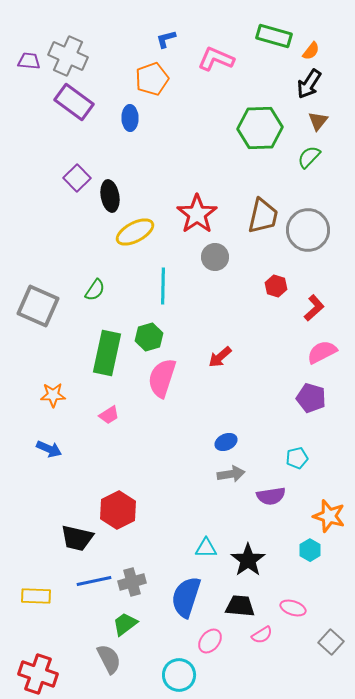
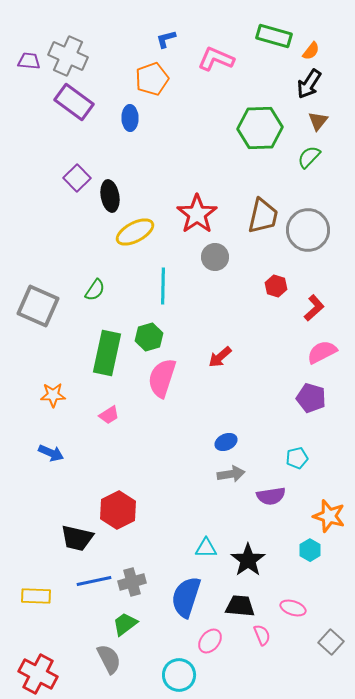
blue arrow at (49, 449): moved 2 px right, 4 px down
pink semicircle at (262, 635): rotated 80 degrees counterclockwise
red cross at (38, 674): rotated 9 degrees clockwise
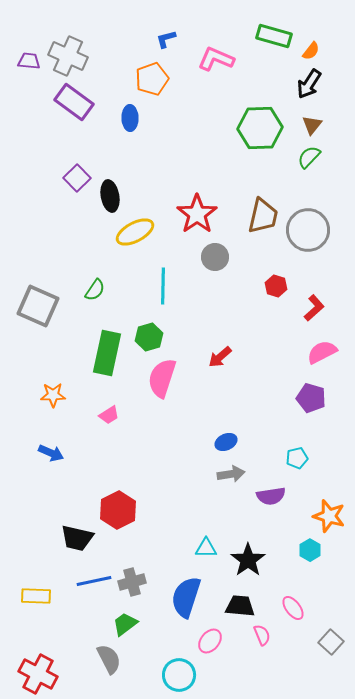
brown triangle at (318, 121): moved 6 px left, 4 px down
pink ellipse at (293, 608): rotated 35 degrees clockwise
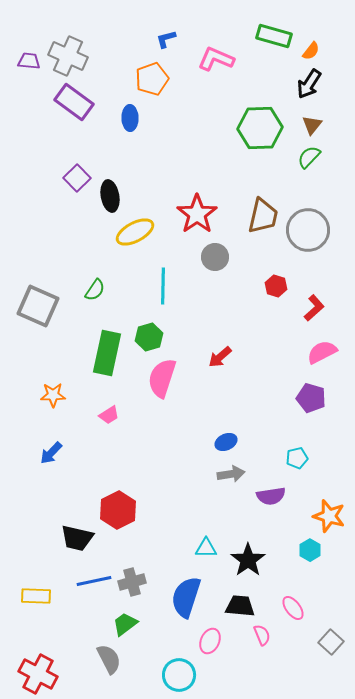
blue arrow at (51, 453): rotated 110 degrees clockwise
pink ellipse at (210, 641): rotated 15 degrees counterclockwise
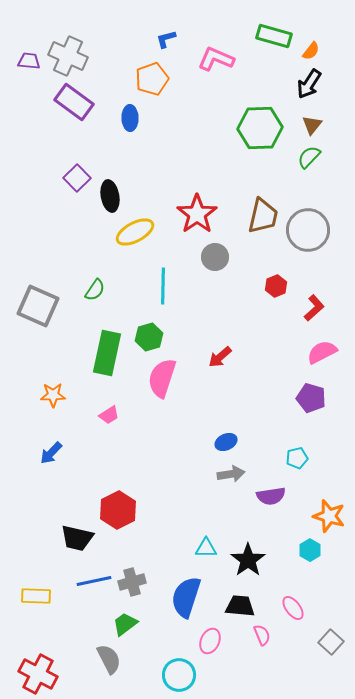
red hexagon at (276, 286): rotated 20 degrees clockwise
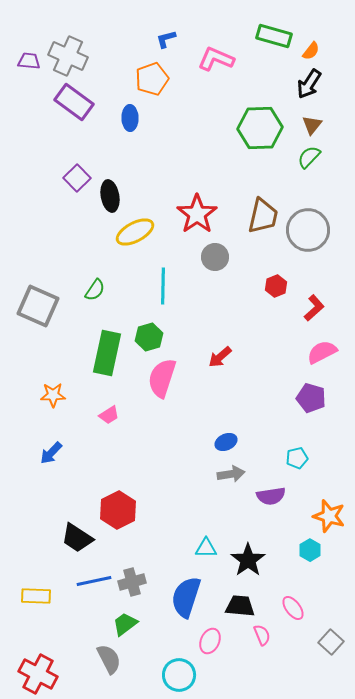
black trapezoid at (77, 538): rotated 20 degrees clockwise
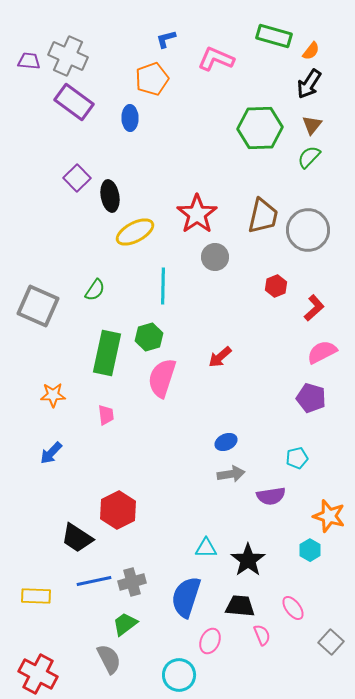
pink trapezoid at (109, 415): moved 3 px left; rotated 65 degrees counterclockwise
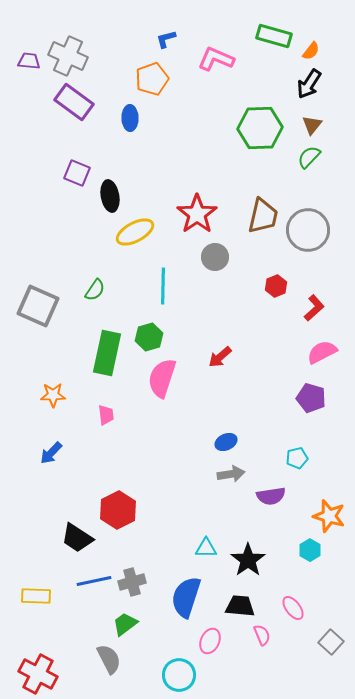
purple square at (77, 178): moved 5 px up; rotated 24 degrees counterclockwise
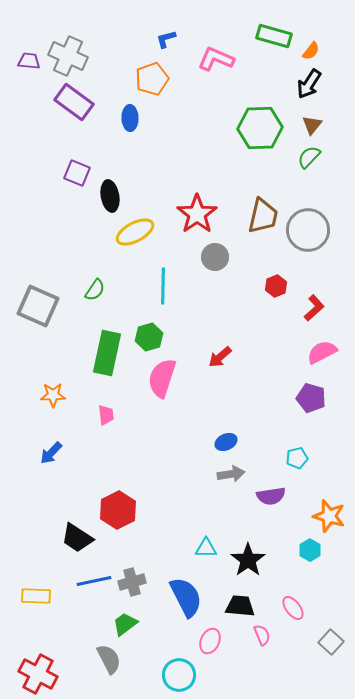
blue semicircle at (186, 597): rotated 135 degrees clockwise
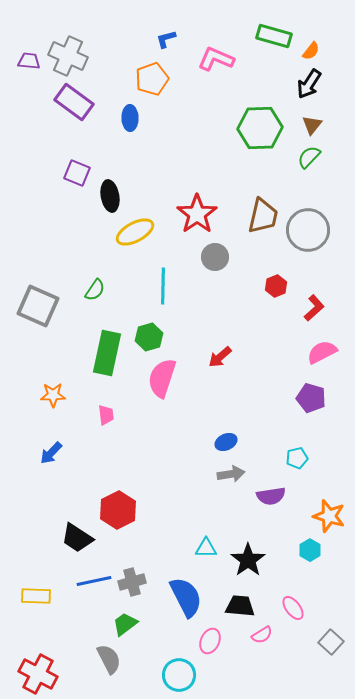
pink semicircle at (262, 635): rotated 80 degrees clockwise
